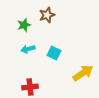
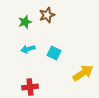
green star: moved 1 px right, 3 px up
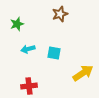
brown star: moved 13 px right, 1 px up
green star: moved 8 px left, 2 px down
cyan square: rotated 16 degrees counterclockwise
red cross: moved 1 px left, 1 px up
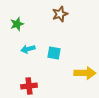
yellow arrow: moved 2 px right; rotated 35 degrees clockwise
